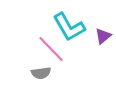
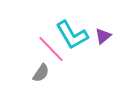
cyan L-shape: moved 3 px right, 8 px down
gray semicircle: rotated 48 degrees counterclockwise
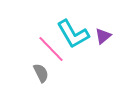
cyan L-shape: moved 1 px right, 1 px up
gray semicircle: rotated 60 degrees counterclockwise
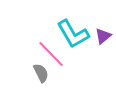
pink line: moved 5 px down
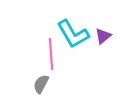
pink line: rotated 40 degrees clockwise
gray semicircle: moved 11 px down; rotated 126 degrees counterclockwise
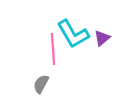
purple triangle: moved 1 px left, 2 px down
pink line: moved 2 px right, 5 px up
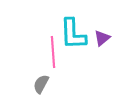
cyan L-shape: rotated 28 degrees clockwise
pink line: moved 3 px down
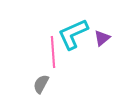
cyan L-shape: rotated 68 degrees clockwise
